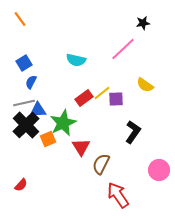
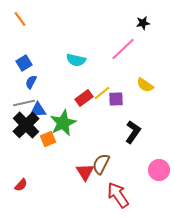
red triangle: moved 4 px right, 25 px down
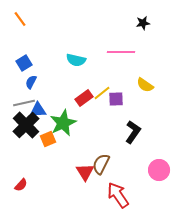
pink line: moved 2 px left, 3 px down; rotated 44 degrees clockwise
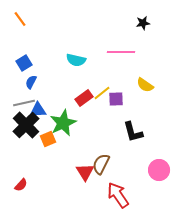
black L-shape: rotated 130 degrees clockwise
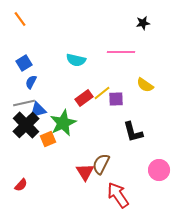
blue triangle: rotated 12 degrees counterclockwise
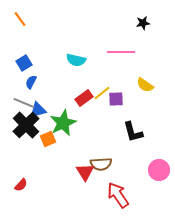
gray line: rotated 35 degrees clockwise
brown semicircle: rotated 120 degrees counterclockwise
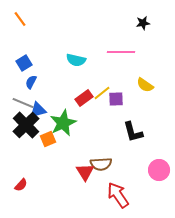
gray line: moved 1 px left
